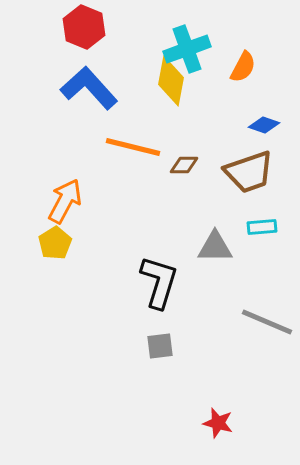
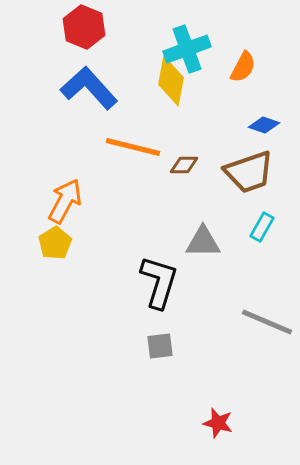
cyan rectangle: rotated 56 degrees counterclockwise
gray triangle: moved 12 px left, 5 px up
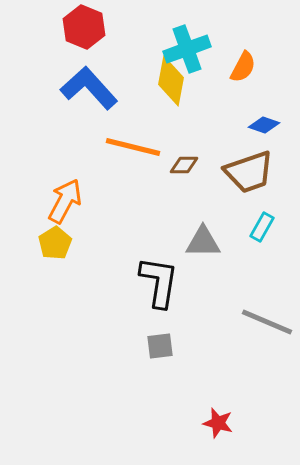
black L-shape: rotated 8 degrees counterclockwise
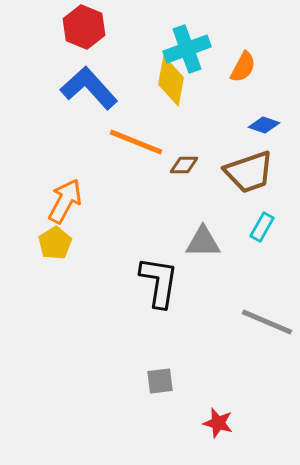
orange line: moved 3 px right, 5 px up; rotated 8 degrees clockwise
gray square: moved 35 px down
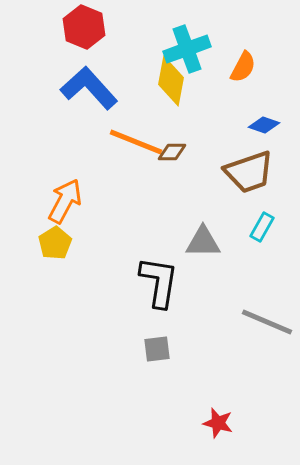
brown diamond: moved 12 px left, 13 px up
gray square: moved 3 px left, 32 px up
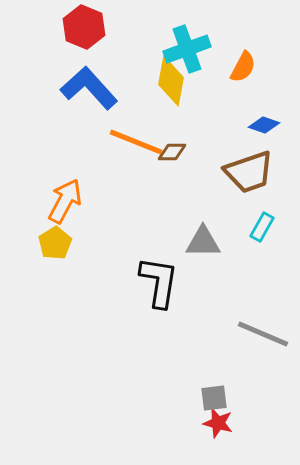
gray line: moved 4 px left, 12 px down
gray square: moved 57 px right, 49 px down
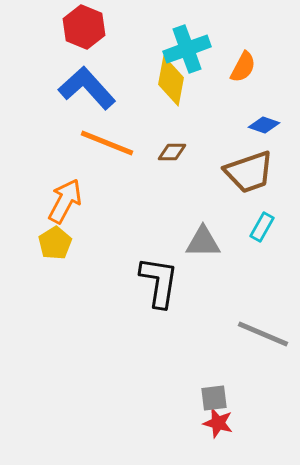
blue L-shape: moved 2 px left
orange line: moved 29 px left, 1 px down
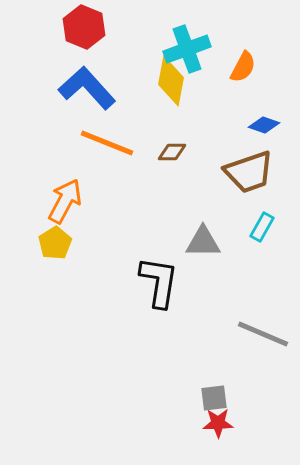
red star: rotated 16 degrees counterclockwise
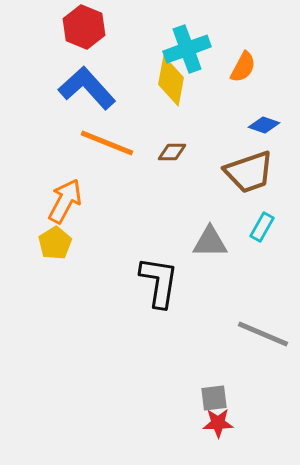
gray triangle: moved 7 px right
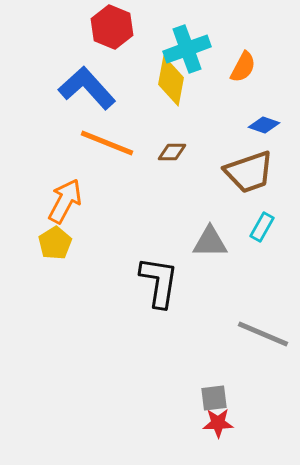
red hexagon: moved 28 px right
